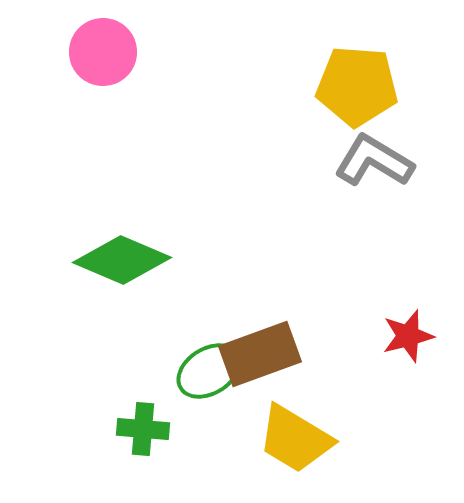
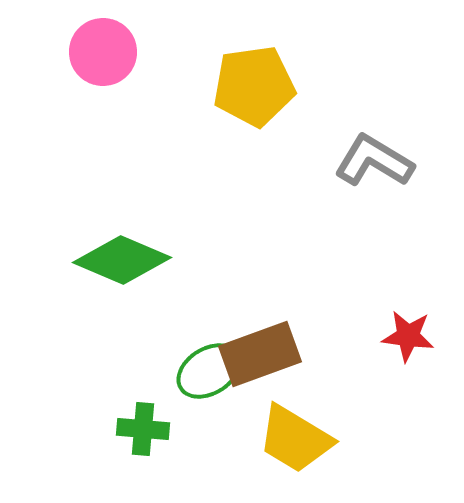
yellow pentagon: moved 103 px left; rotated 12 degrees counterclockwise
red star: rotated 22 degrees clockwise
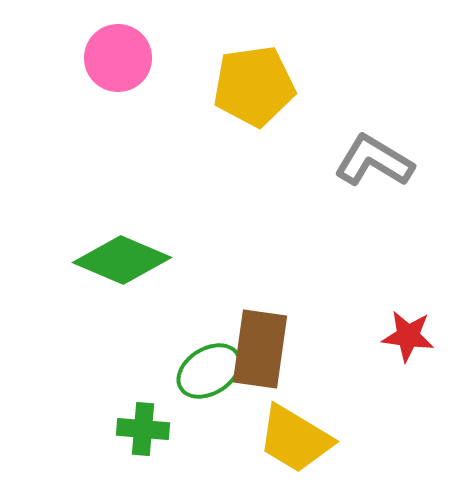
pink circle: moved 15 px right, 6 px down
brown rectangle: moved 5 px up; rotated 62 degrees counterclockwise
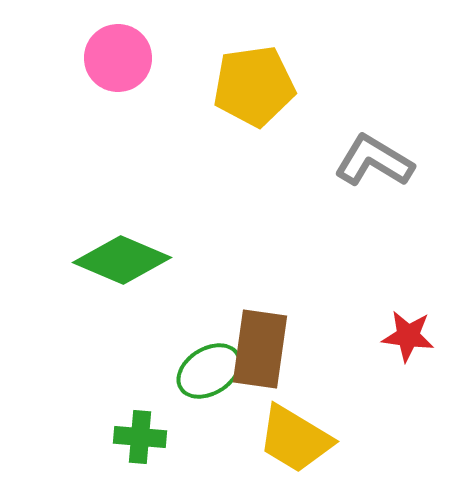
green cross: moved 3 px left, 8 px down
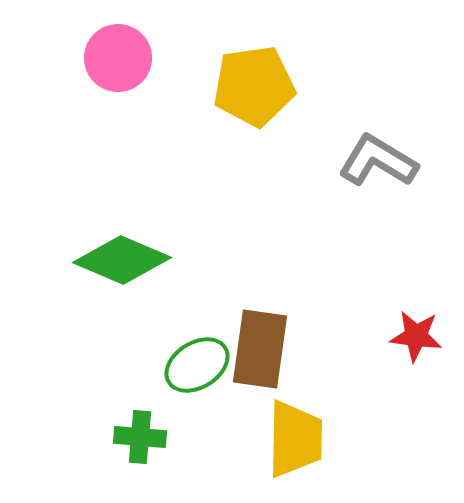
gray L-shape: moved 4 px right
red star: moved 8 px right
green ellipse: moved 12 px left, 6 px up
yellow trapezoid: rotated 120 degrees counterclockwise
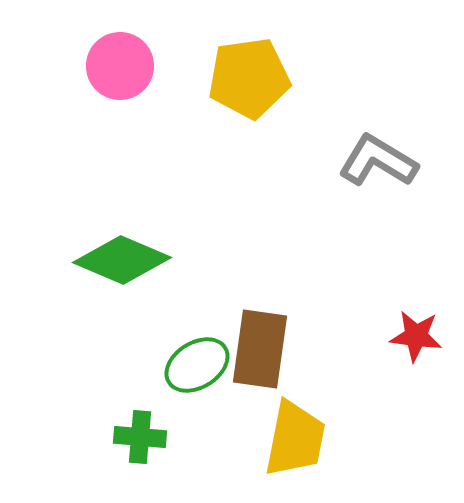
pink circle: moved 2 px right, 8 px down
yellow pentagon: moved 5 px left, 8 px up
yellow trapezoid: rotated 10 degrees clockwise
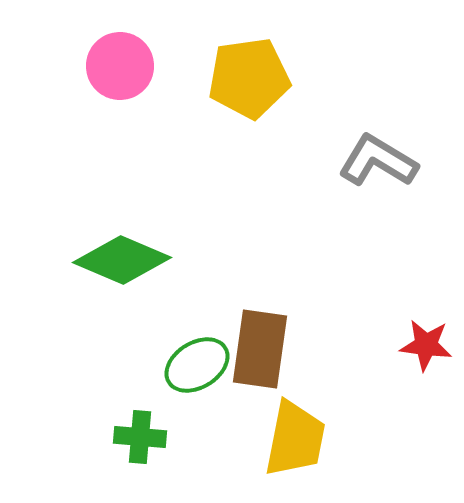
red star: moved 10 px right, 9 px down
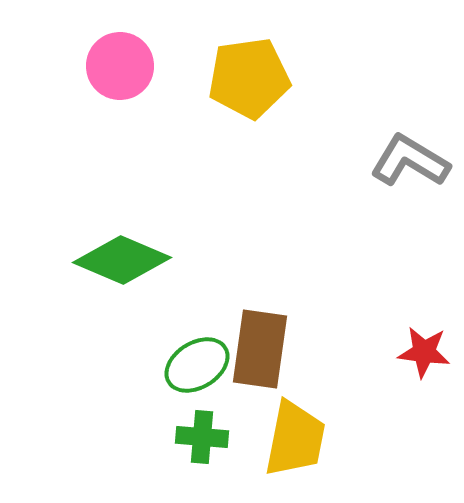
gray L-shape: moved 32 px right
red star: moved 2 px left, 7 px down
green cross: moved 62 px right
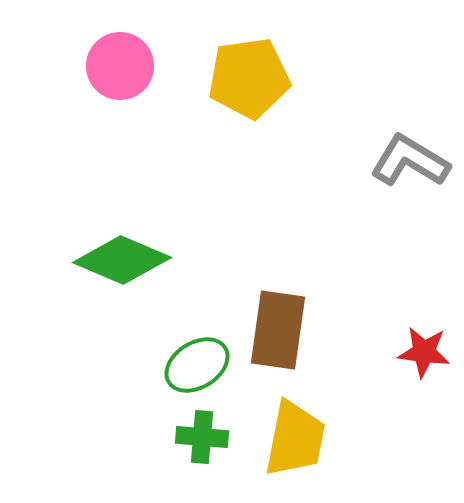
brown rectangle: moved 18 px right, 19 px up
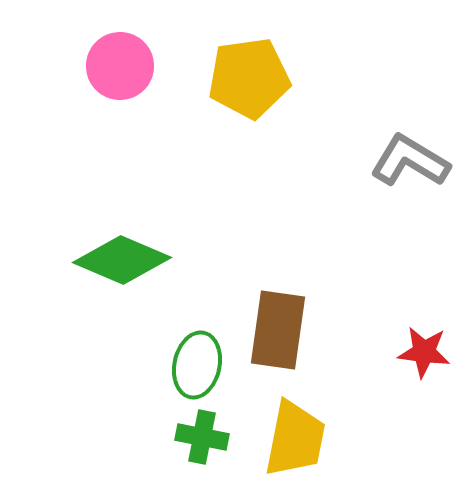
green ellipse: rotated 46 degrees counterclockwise
green cross: rotated 6 degrees clockwise
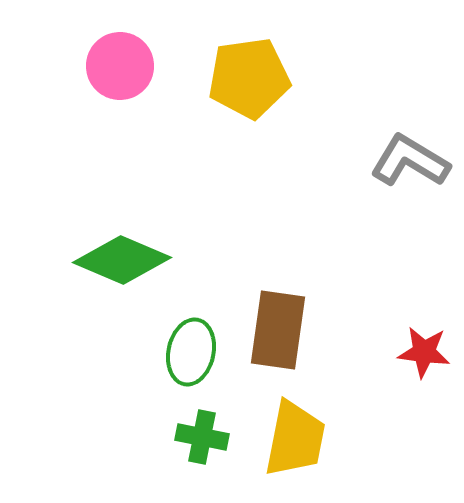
green ellipse: moved 6 px left, 13 px up
